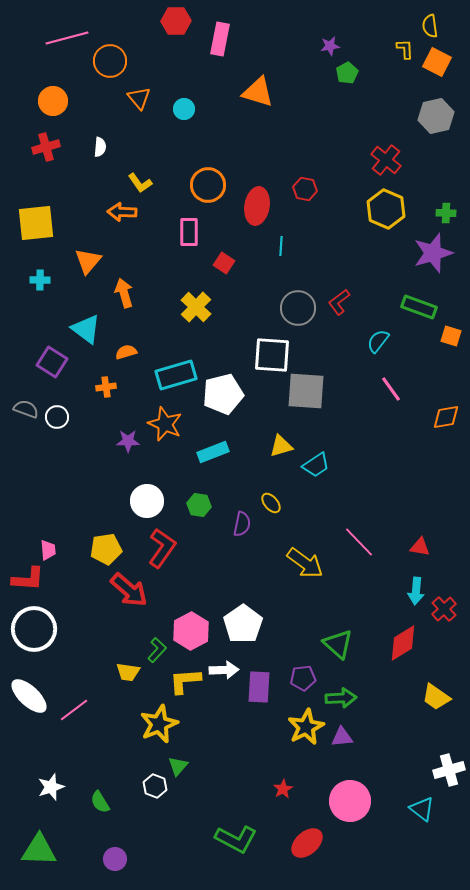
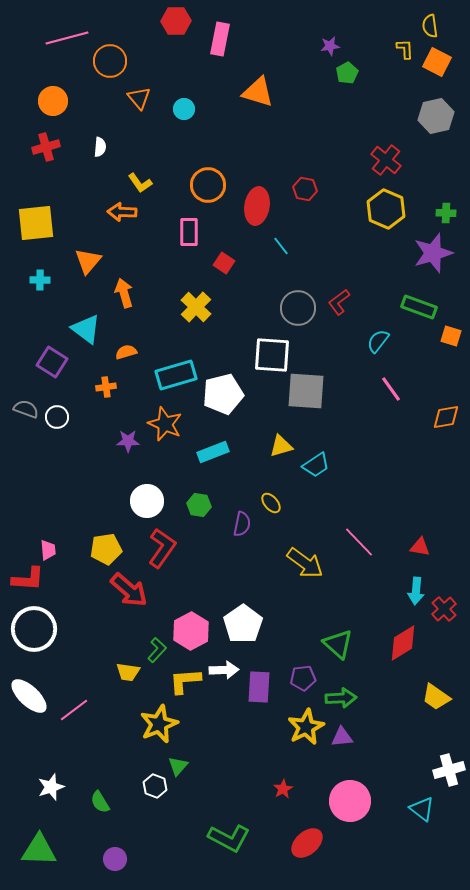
cyan line at (281, 246): rotated 42 degrees counterclockwise
green L-shape at (236, 839): moved 7 px left, 1 px up
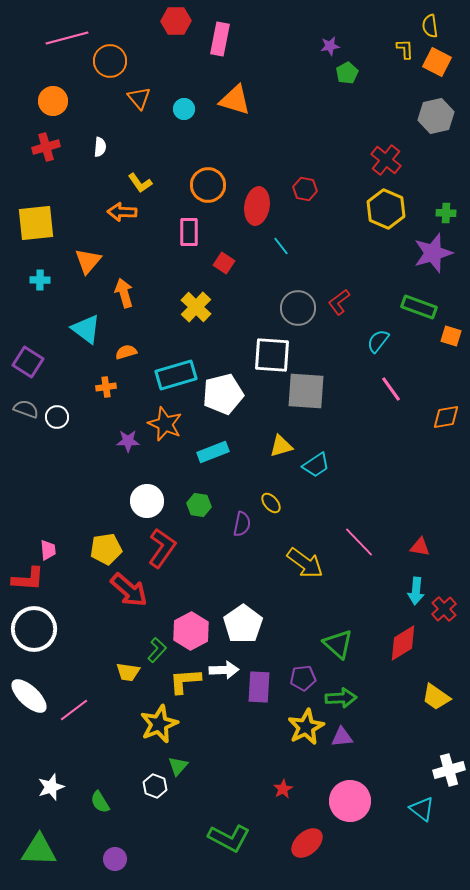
orange triangle at (258, 92): moved 23 px left, 8 px down
purple square at (52, 362): moved 24 px left
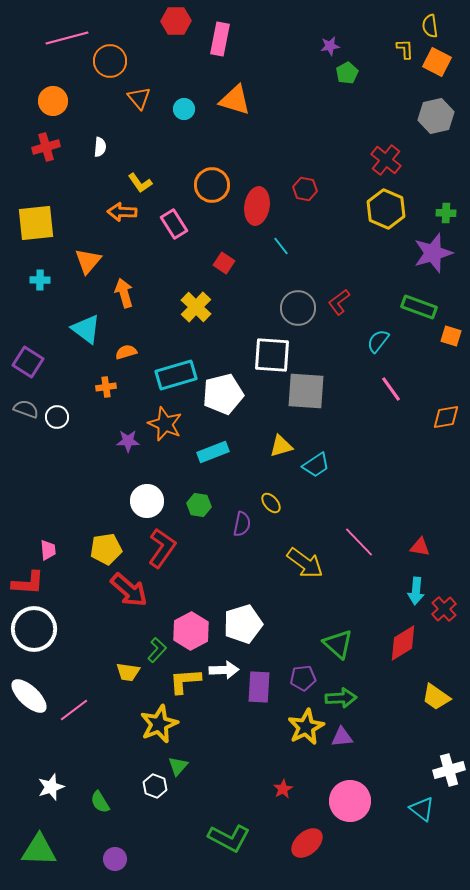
orange circle at (208, 185): moved 4 px right
pink rectangle at (189, 232): moved 15 px left, 8 px up; rotated 32 degrees counterclockwise
red L-shape at (28, 579): moved 4 px down
white pentagon at (243, 624): rotated 18 degrees clockwise
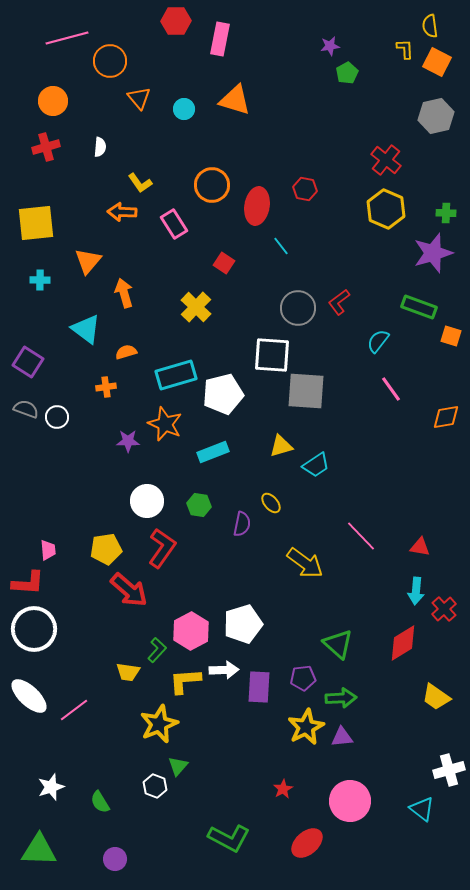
pink line at (359, 542): moved 2 px right, 6 px up
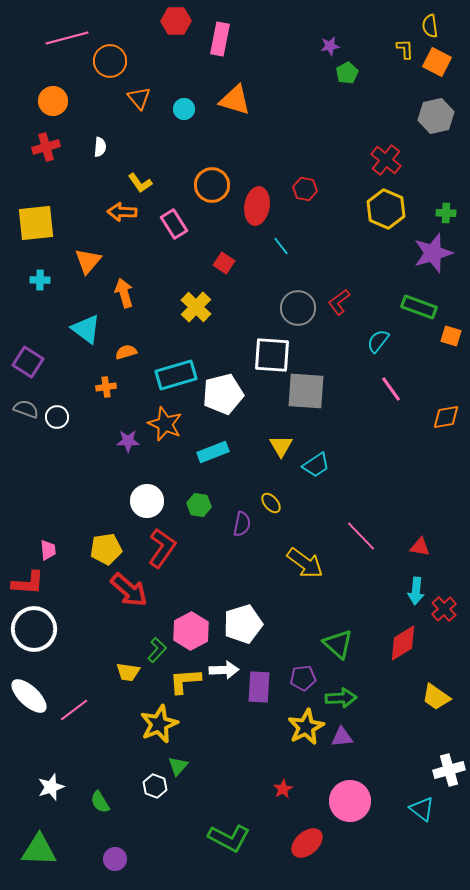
yellow triangle at (281, 446): rotated 45 degrees counterclockwise
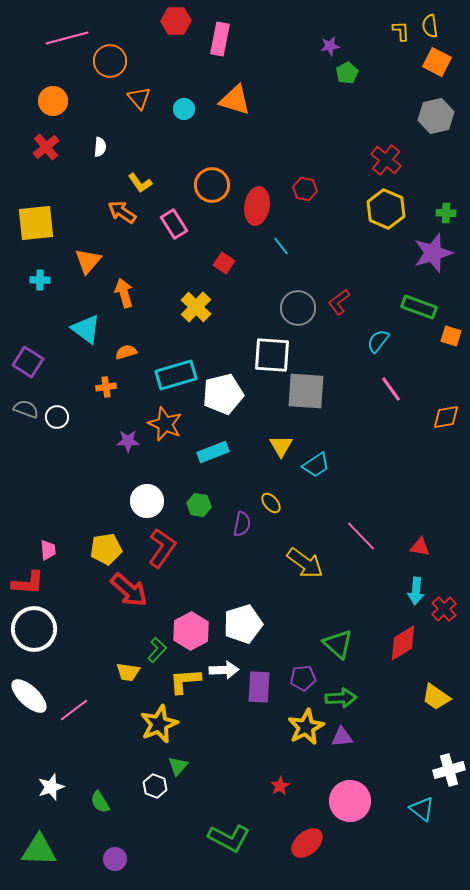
yellow L-shape at (405, 49): moved 4 px left, 18 px up
red cross at (46, 147): rotated 24 degrees counterclockwise
orange arrow at (122, 212): rotated 32 degrees clockwise
red star at (283, 789): moved 3 px left, 3 px up
